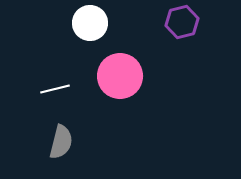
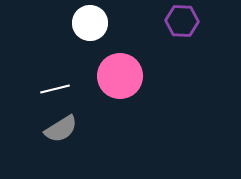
purple hexagon: moved 1 px up; rotated 16 degrees clockwise
gray semicircle: moved 13 px up; rotated 44 degrees clockwise
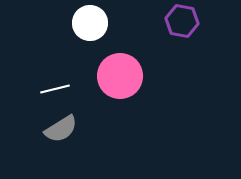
purple hexagon: rotated 8 degrees clockwise
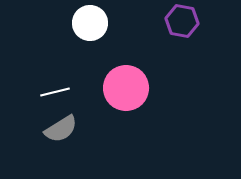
pink circle: moved 6 px right, 12 px down
white line: moved 3 px down
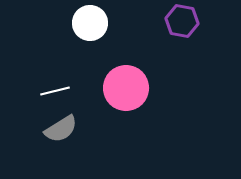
white line: moved 1 px up
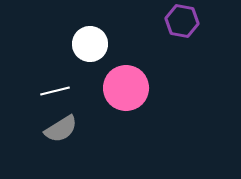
white circle: moved 21 px down
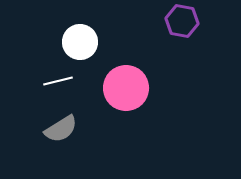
white circle: moved 10 px left, 2 px up
white line: moved 3 px right, 10 px up
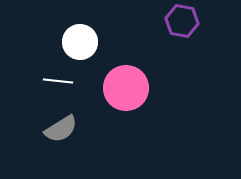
white line: rotated 20 degrees clockwise
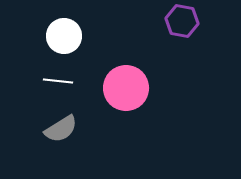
white circle: moved 16 px left, 6 px up
